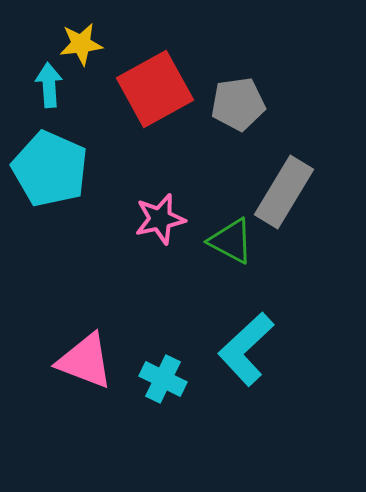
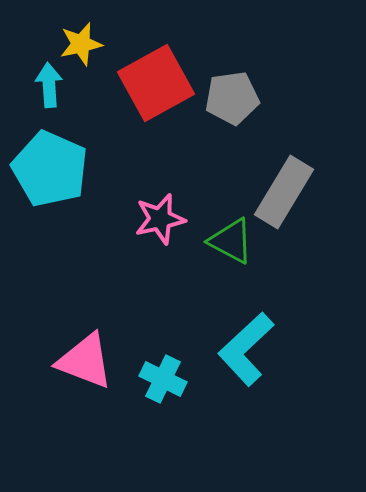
yellow star: rotated 6 degrees counterclockwise
red square: moved 1 px right, 6 px up
gray pentagon: moved 6 px left, 6 px up
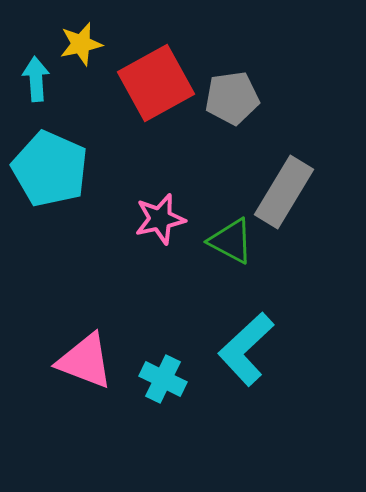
cyan arrow: moved 13 px left, 6 px up
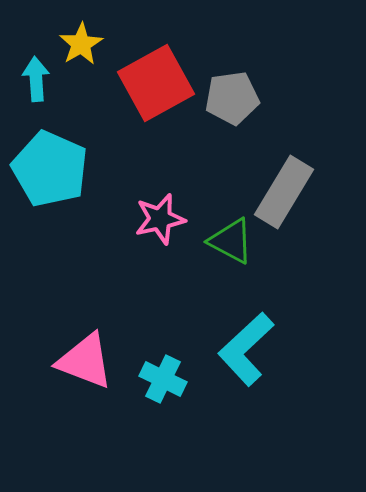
yellow star: rotated 18 degrees counterclockwise
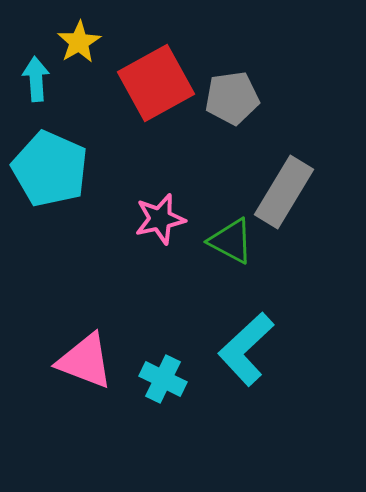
yellow star: moved 2 px left, 2 px up
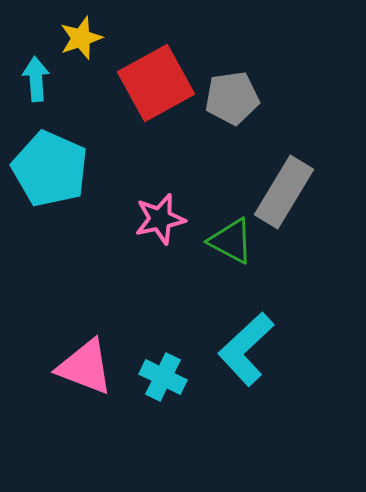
yellow star: moved 2 px right, 4 px up; rotated 12 degrees clockwise
pink triangle: moved 6 px down
cyan cross: moved 2 px up
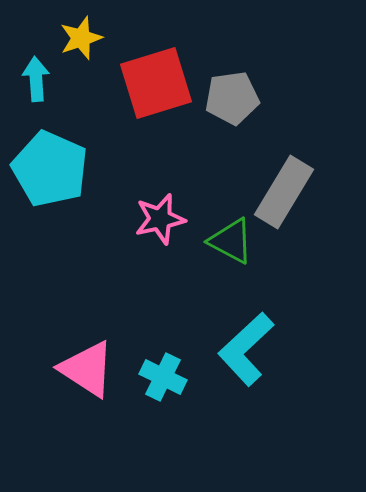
red square: rotated 12 degrees clockwise
pink triangle: moved 2 px right, 2 px down; rotated 12 degrees clockwise
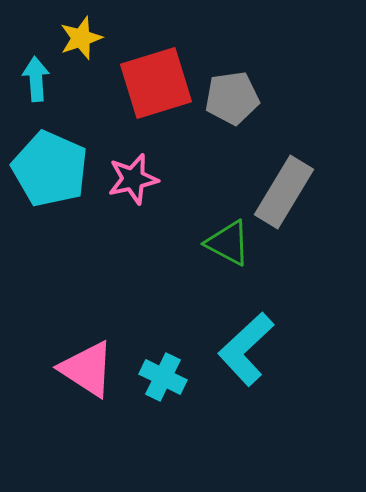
pink star: moved 27 px left, 40 px up
green triangle: moved 3 px left, 2 px down
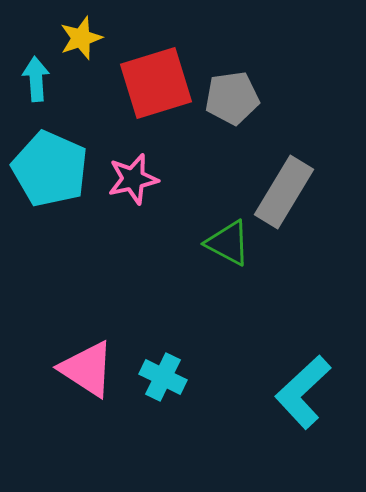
cyan L-shape: moved 57 px right, 43 px down
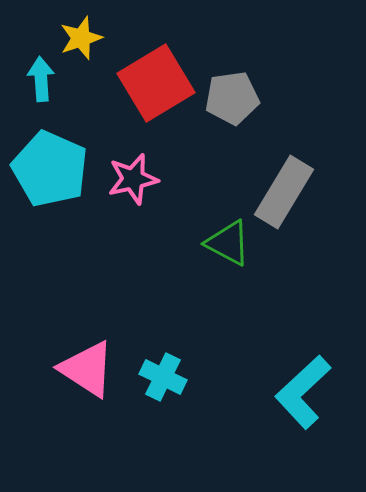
cyan arrow: moved 5 px right
red square: rotated 14 degrees counterclockwise
